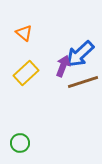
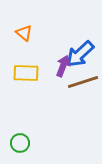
yellow rectangle: rotated 45 degrees clockwise
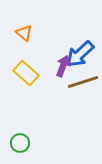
yellow rectangle: rotated 40 degrees clockwise
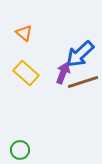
purple arrow: moved 7 px down
green circle: moved 7 px down
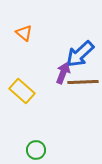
yellow rectangle: moved 4 px left, 18 px down
brown line: rotated 16 degrees clockwise
green circle: moved 16 px right
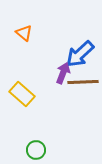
yellow rectangle: moved 3 px down
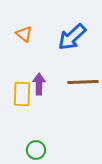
orange triangle: moved 1 px down
blue arrow: moved 8 px left, 17 px up
purple arrow: moved 24 px left, 11 px down; rotated 20 degrees counterclockwise
yellow rectangle: rotated 50 degrees clockwise
